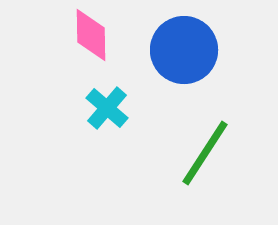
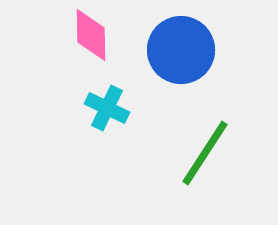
blue circle: moved 3 px left
cyan cross: rotated 15 degrees counterclockwise
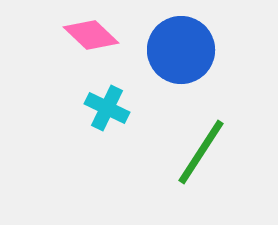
pink diamond: rotated 46 degrees counterclockwise
green line: moved 4 px left, 1 px up
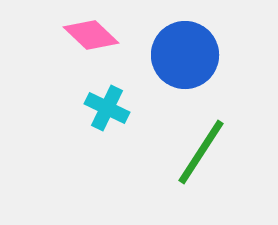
blue circle: moved 4 px right, 5 px down
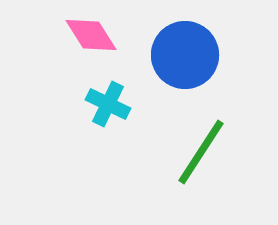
pink diamond: rotated 14 degrees clockwise
cyan cross: moved 1 px right, 4 px up
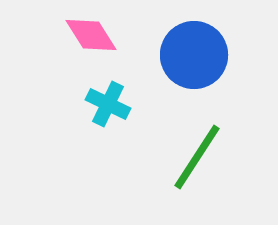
blue circle: moved 9 px right
green line: moved 4 px left, 5 px down
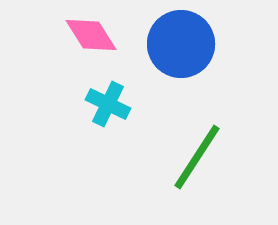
blue circle: moved 13 px left, 11 px up
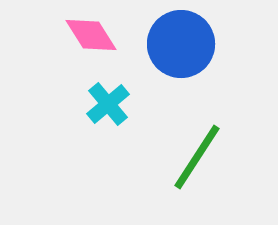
cyan cross: rotated 24 degrees clockwise
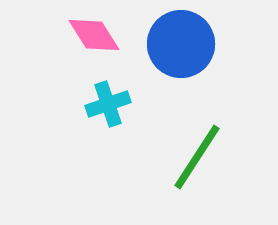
pink diamond: moved 3 px right
cyan cross: rotated 21 degrees clockwise
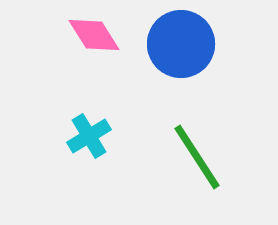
cyan cross: moved 19 px left, 32 px down; rotated 12 degrees counterclockwise
green line: rotated 66 degrees counterclockwise
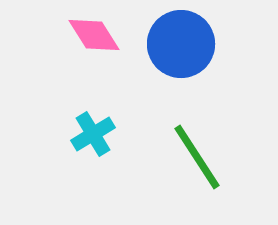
cyan cross: moved 4 px right, 2 px up
